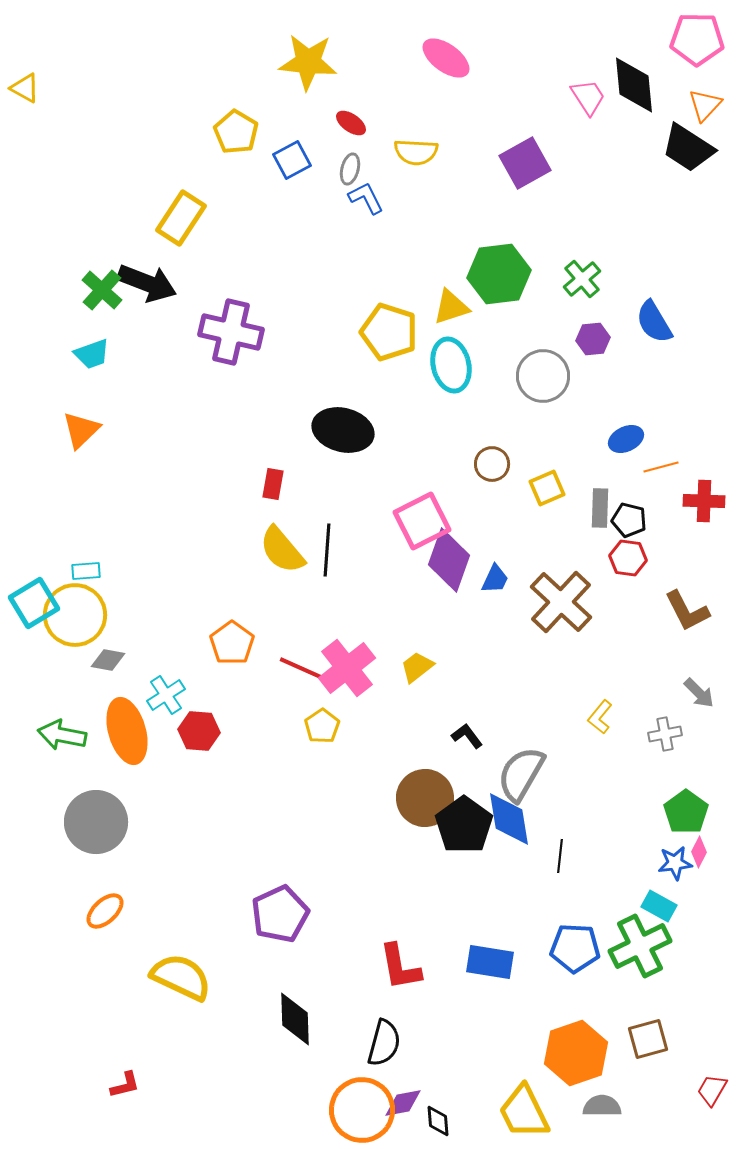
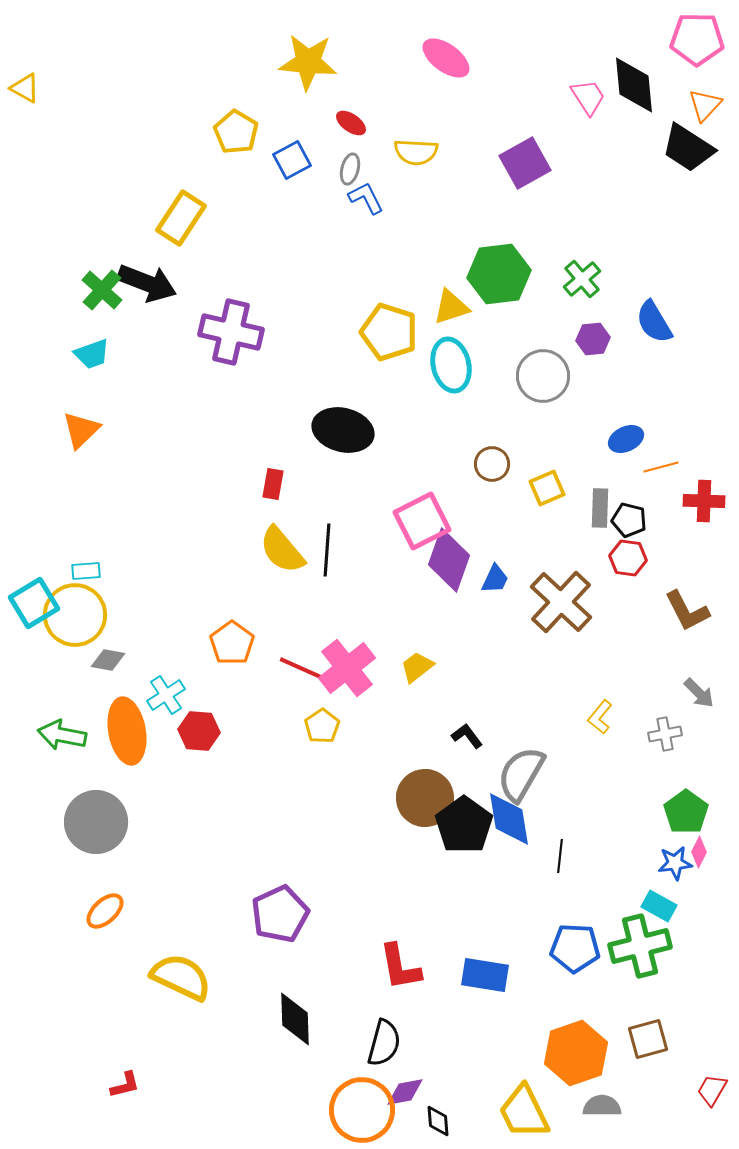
orange ellipse at (127, 731): rotated 6 degrees clockwise
green cross at (640, 946): rotated 12 degrees clockwise
blue rectangle at (490, 962): moved 5 px left, 13 px down
purple diamond at (403, 1103): moved 2 px right, 11 px up
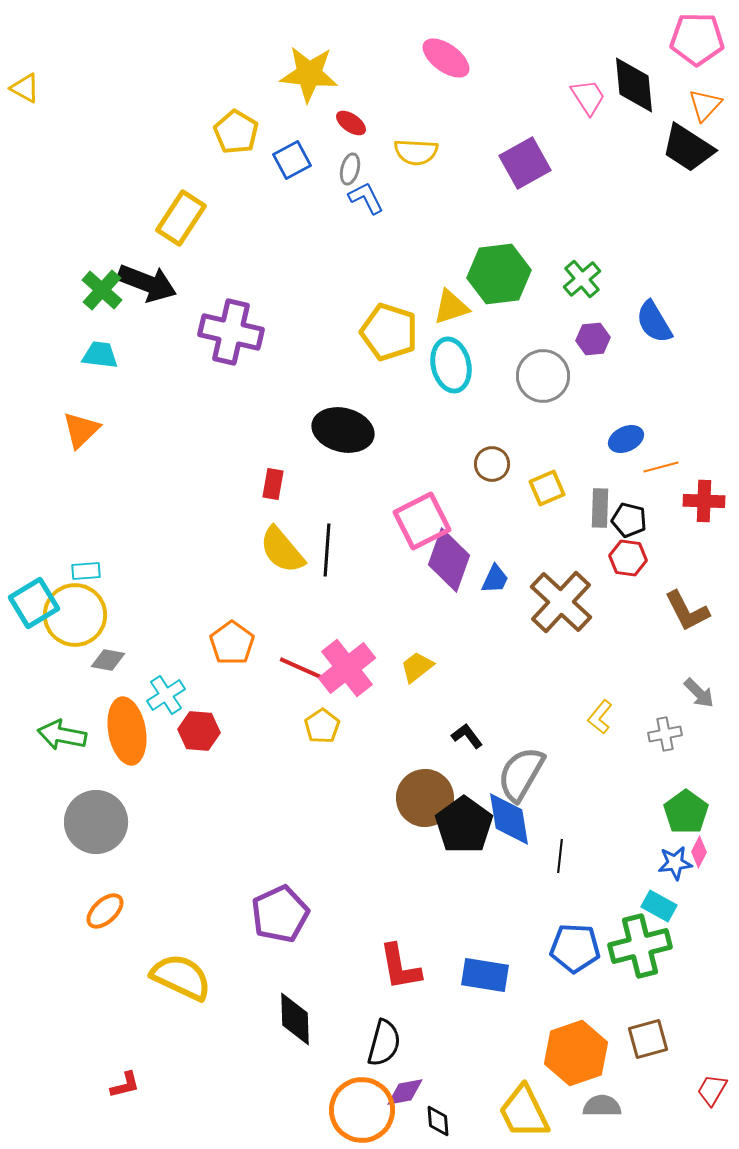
yellow star at (308, 62): moved 1 px right, 12 px down
cyan trapezoid at (92, 354): moved 8 px right, 1 px down; rotated 153 degrees counterclockwise
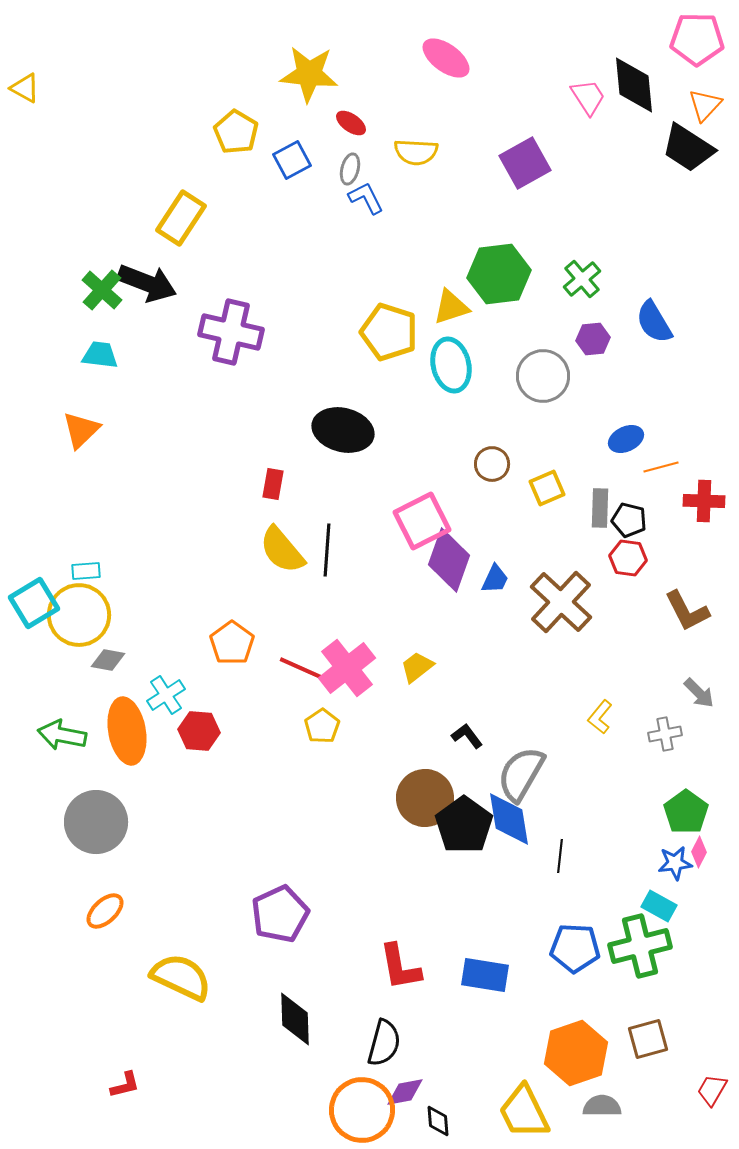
yellow circle at (75, 615): moved 4 px right
